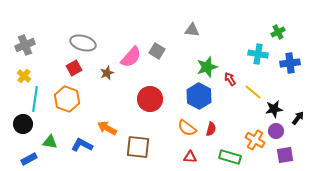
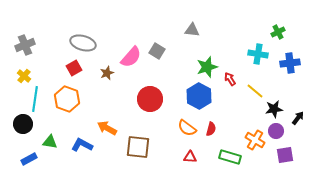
yellow line: moved 2 px right, 1 px up
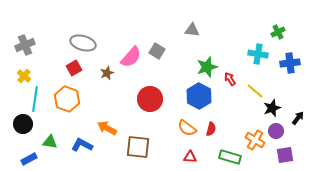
black star: moved 2 px left, 1 px up; rotated 12 degrees counterclockwise
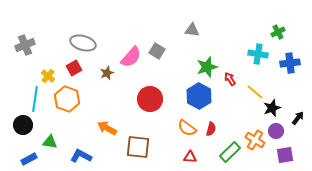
yellow cross: moved 24 px right
yellow line: moved 1 px down
black circle: moved 1 px down
blue L-shape: moved 1 px left, 11 px down
green rectangle: moved 5 px up; rotated 60 degrees counterclockwise
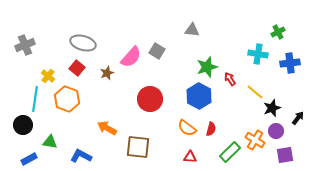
red square: moved 3 px right; rotated 21 degrees counterclockwise
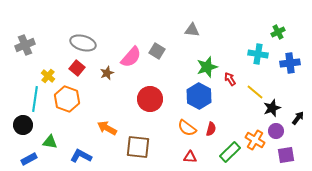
purple square: moved 1 px right
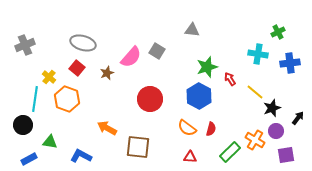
yellow cross: moved 1 px right, 1 px down
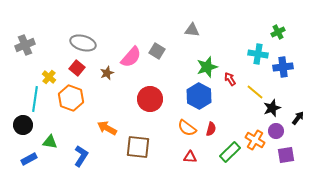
blue cross: moved 7 px left, 4 px down
orange hexagon: moved 4 px right, 1 px up
blue L-shape: rotated 95 degrees clockwise
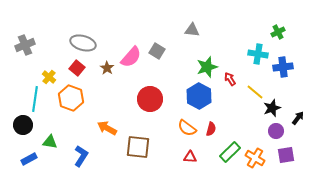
brown star: moved 5 px up; rotated 16 degrees counterclockwise
orange cross: moved 18 px down
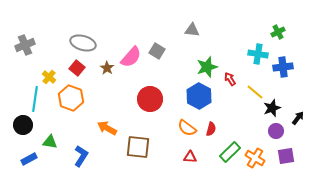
purple square: moved 1 px down
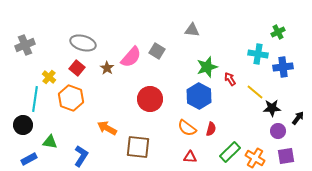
black star: rotated 18 degrees clockwise
purple circle: moved 2 px right
